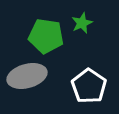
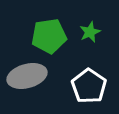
green star: moved 8 px right, 9 px down
green pentagon: moved 3 px right; rotated 16 degrees counterclockwise
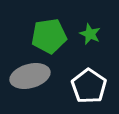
green star: moved 2 px down; rotated 25 degrees counterclockwise
gray ellipse: moved 3 px right
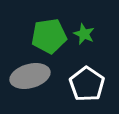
green star: moved 6 px left
white pentagon: moved 2 px left, 2 px up
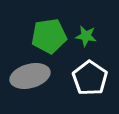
green star: moved 2 px right, 2 px down; rotated 15 degrees counterclockwise
white pentagon: moved 3 px right, 6 px up
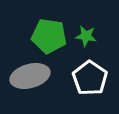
green pentagon: rotated 16 degrees clockwise
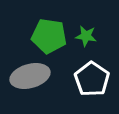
white pentagon: moved 2 px right, 1 px down
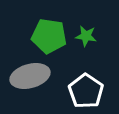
white pentagon: moved 6 px left, 12 px down
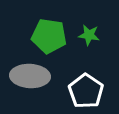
green star: moved 3 px right, 1 px up
gray ellipse: rotated 18 degrees clockwise
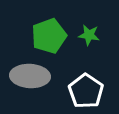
green pentagon: rotated 28 degrees counterclockwise
